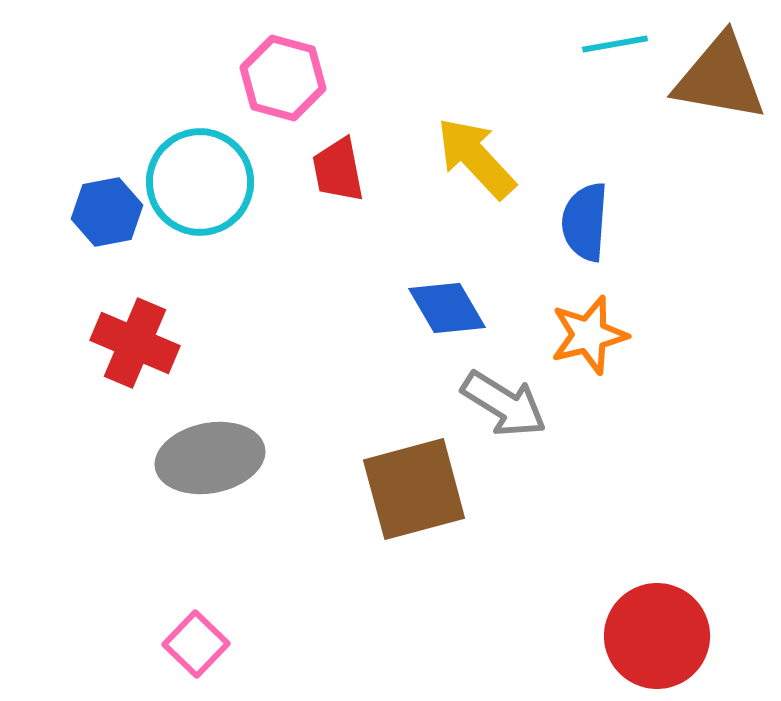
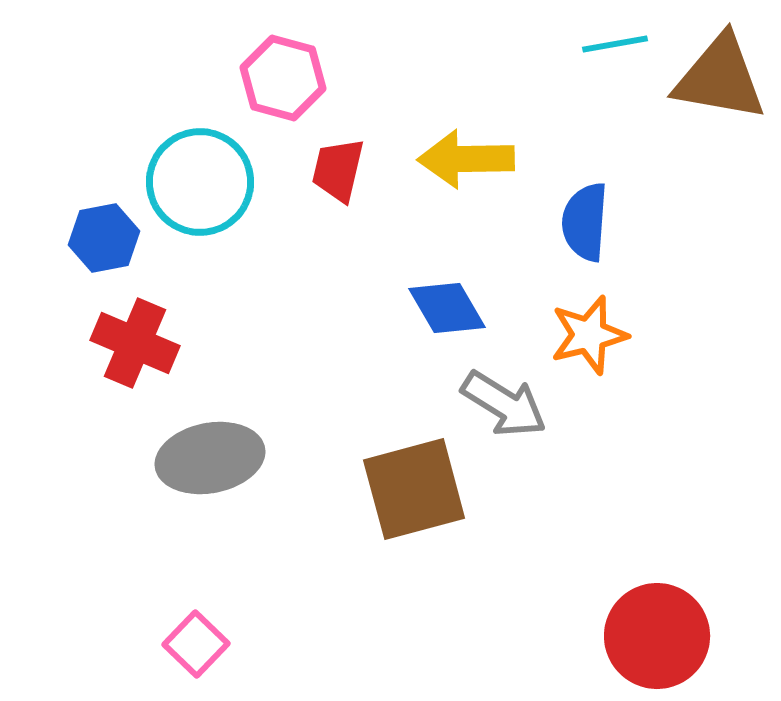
yellow arrow: moved 10 px left, 1 px down; rotated 48 degrees counterclockwise
red trapezoid: rotated 24 degrees clockwise
blue hexagon: moved 3 px left, 26 px down
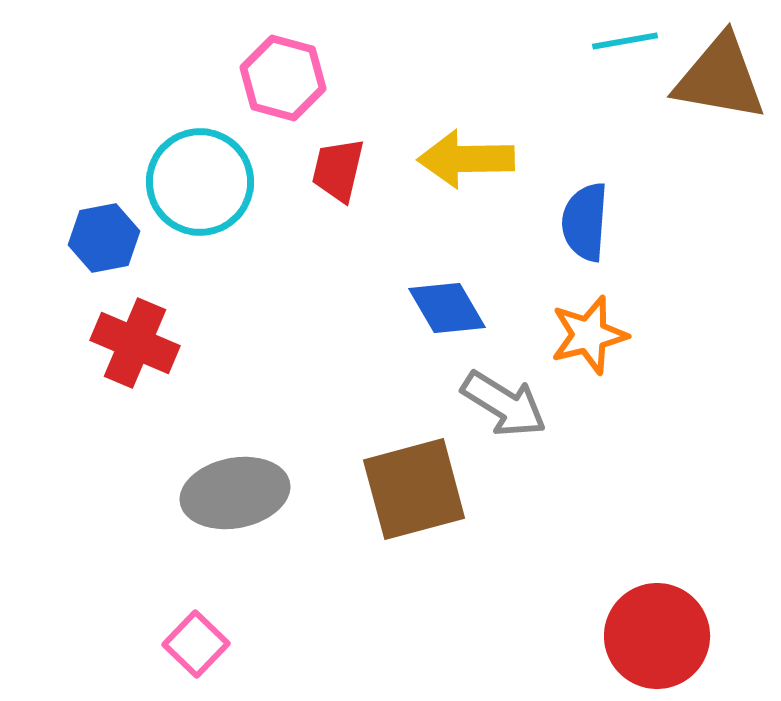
cyan line: moved 10 px right, 3 px up
gray ellipse: moved 25 px right, 35 px down
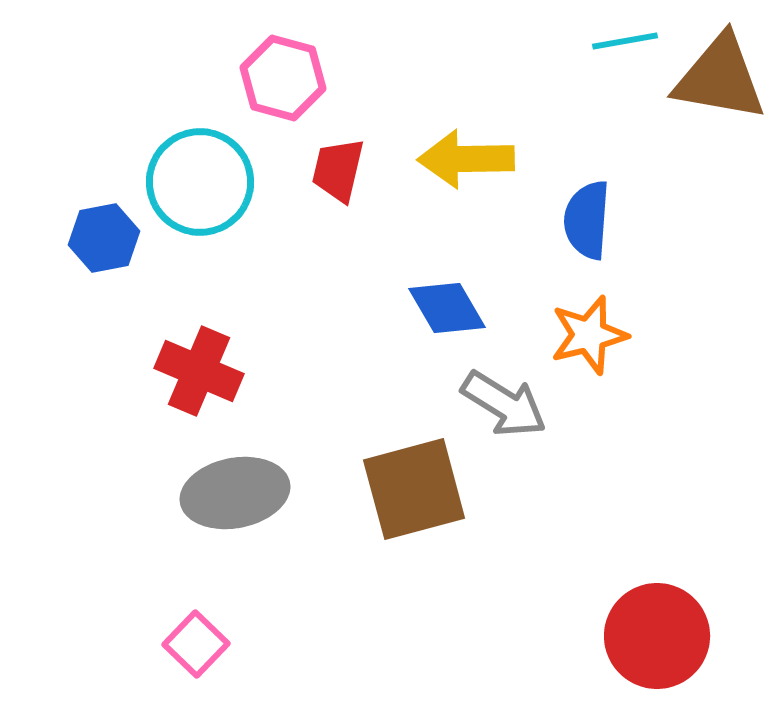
blue semicircle: moved 2 px right, 2 px up
red cross: moved 64 px right, 28 px down
